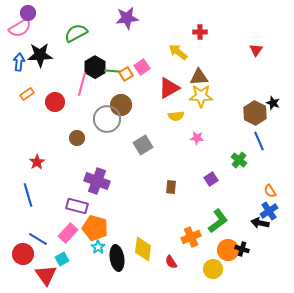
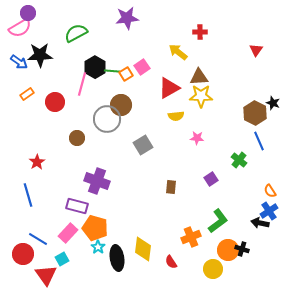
blue arrow at (19, 62): rotated 120 degrees clockwise
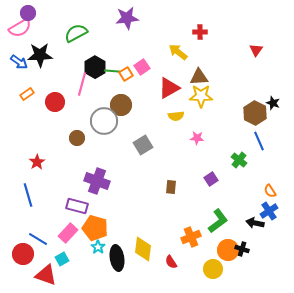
gray circle at (107, 119): moved 3 px left, 2 px down
black arrow at (260, 223): moved 5 px left
red triangle at (46, 275): rotated 35 degrees counterclockwise
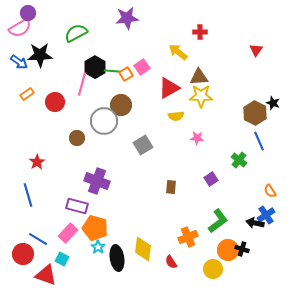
blue cross at (269, 211): moved 3 px left, 4 px down
orange cross at (191, 237): moved 3 px left
cyan square at (62, 259): rotated 32 degrees counterclockwise
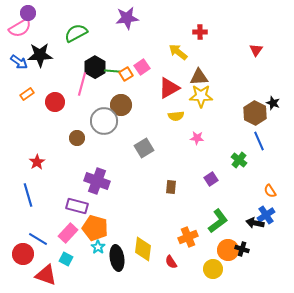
gray square at (143, 145): moved 1 px right, 3 px down
cyan square at (62, 259): moved 4 px right
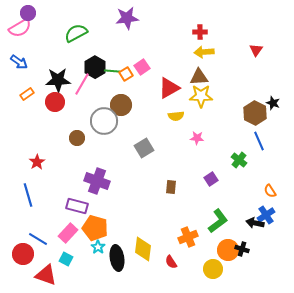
yellow arrow at (178, 52): moved 26 px right; rotated 42 degrees counterclockwise
black star at (40, 55): moved 18 px right, 25 px down
pink line at (82, 84): rotated 15 degrees clockwise
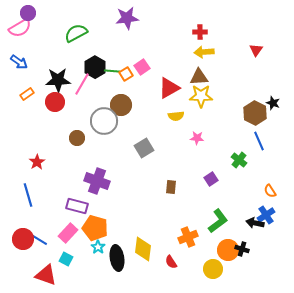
red circle at (23, 254): moved 15 px up
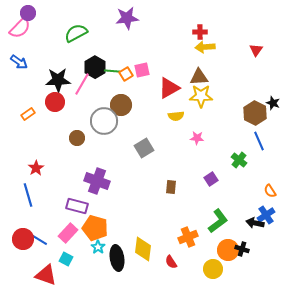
pink semicircle at (20, 28): rotated 15 degrees counterclockwise
yellow arrow at (204, 52): moved 1 px right, 5 px up
pink square at (142, 67): moved 3 px down; rotated 21 degrees clockwise
orange rectangle at (27, 94): moved 1 px right, 20 px down
red star at (37, 162): moved 1 px left, 6 px down
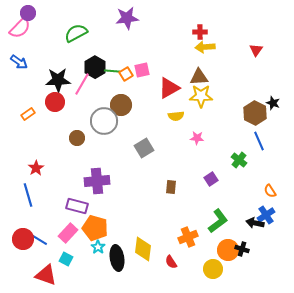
purple cross at (97, 181): rotated 25 degrees counterclockwise
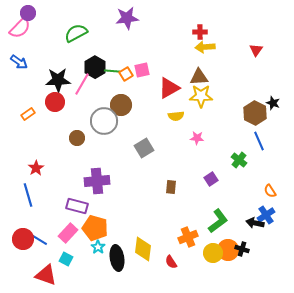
yellow circle at (213, 269): moved 16 px up
